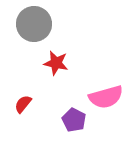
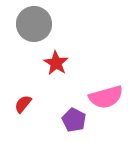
red star: rotated 20 degrees clockwise
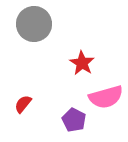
red star: moved 26 px right
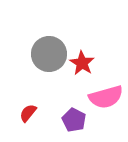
gray circle: moved 15 px right, 30 px down
red semicircle: moved 5 px right, 9 px down
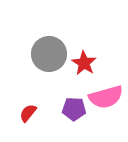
red star: moved 2 px right
purple pentagon: moved 11 px up; rotated 25 degrees counterclockwise
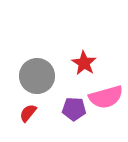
gray circle: moved 12 px left, 22 px down
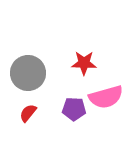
red star: rotated 30 degrees counterclockwise
gray circle: moved 9 px left, 3 px up
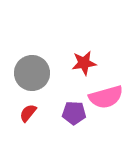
red star: rotated 10 degrees counterclockwise
gray circle: moved 4 px right
purple pentagon: moved 4 px down
